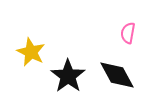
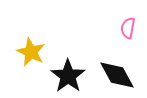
pink semicircle: moved 5 px up
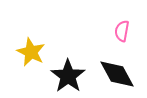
pink semicircle: moved 6 px left, 3 px down
black diamond: moved 1 px up
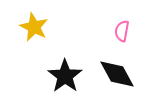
yellow star: moved 3 px right, 25 px up
black star: moved 3 px left
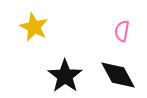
black diamond: moved 1 px right, 1 px down
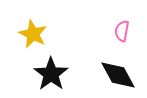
yellow star: moved 1 px left, 7 px down
black star: moved 14 px left, 2 px up
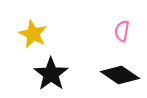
black diamond: moved 2 px right; rotated 27 degrees counterclockwise
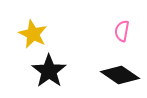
black star: moved 2 px left, 3 px up
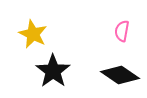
black star: moved 4 px right
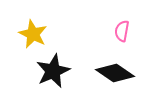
black star: rotated 12 degrees clockwise
black diamond: moved 5 px left, 2 px up
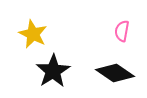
black star: rotated 8 degrees counterclockwise
